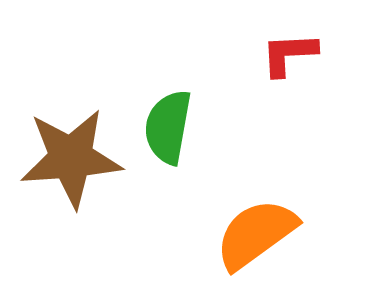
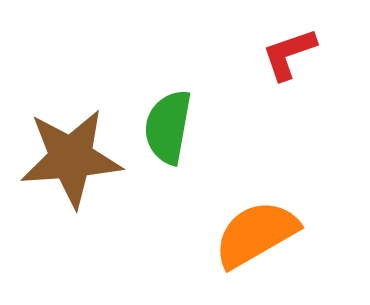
red L-shape: rotated 16 degrees counterclockwise
orange semicircle: rotated 6 degrees clockwise
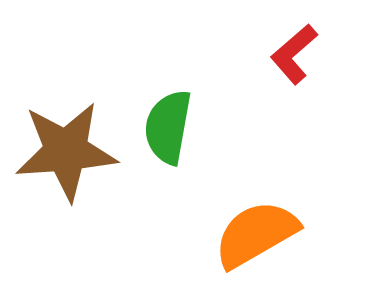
red L-shape: moved 5 px right; rotated 22 degrees counterclockwise
brown star: moved 5 px left, 7 px up
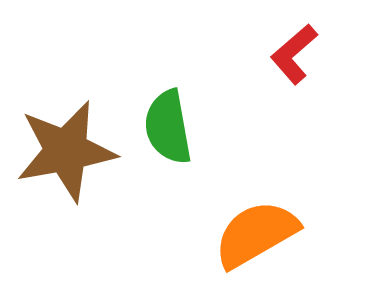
green semicircle: rotated 20 degrees counterclockwise
brown star: rotated 6 degrees counterclockwise
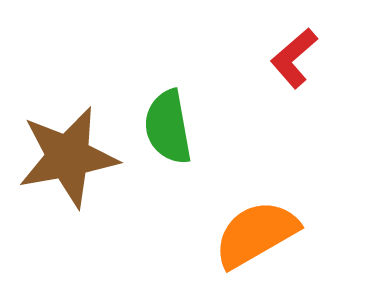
red L-shape: moved 4 px down
brown star: moved 2 px right, 6 px down
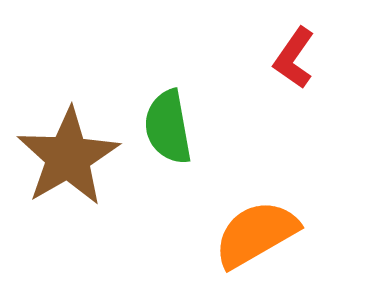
red L-shape: rotated 14 degrees counterclockwise
brown star: rotated 20 degrees counterclockwise
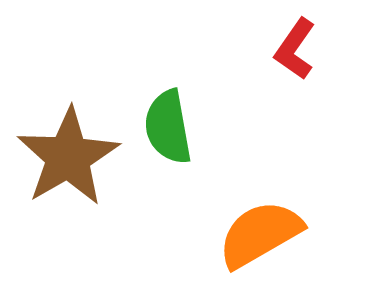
red L-shape: moved 1 px right, 9 px up
orange semicircle: moved 4 px right
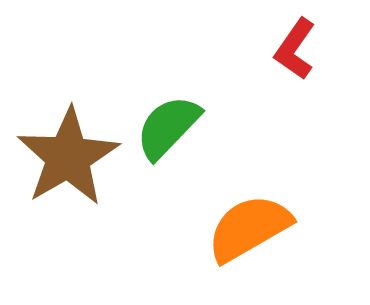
green semicircle: rotated 54 degrees clockwise
orange semicircle: moved 11 px left, 6 px up
